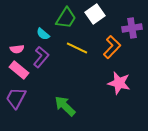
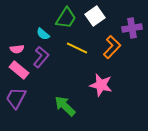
white square: moved 2 px down
pink star: moved 18 px left, 2 px down
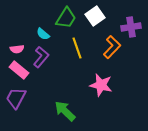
purple cross: moved 1 px left, 1 px up
yellow line: rotated 45 degrees clockwise
green arrow: moved 5 px down
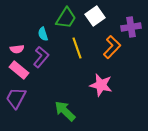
cyan semicircle: rotated 32 degrees clockwise
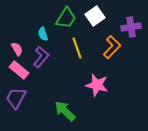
pink semicircle: rotated 112 degrees counterclockwise
pink star: moved 4 px left
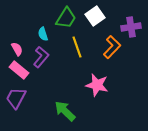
yellow line: moved 1 px up
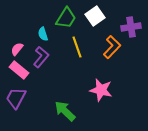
pink semicircle: rotated 112 degrees counterclockwise
pink star: moved 4 px right, 5 px down
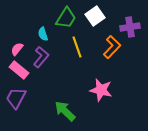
purple cross: moved 1 px left
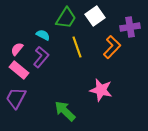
cyan semicircle: moved 1 px down; rotated 136 degrees clockwise
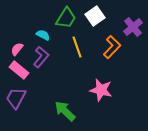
purple cross: moved 3 px right; rotated 30 degrees counterclockwise
